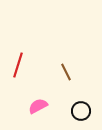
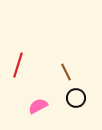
black circle: moved 5 px left, 13 px up
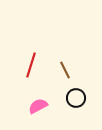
red line: moved 13 px right
brown line: moved 1 px left, 2 px up
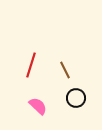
pink semicircle: rotated 72 degrees clockwise
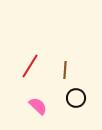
red line: moved 1 px left, 1 px down; rotated 15 degrees clockwise
brown line: rotated 30 degrees clockwise
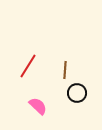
red line: moved 2 px left
black circle: moved 1 px right, 5 px up
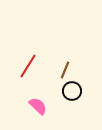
brown line: rotated 18 degrees clockwise
black circle: moved 5 px left, 2 px up
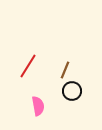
pink semicircle: rotated 36 degrees clockwise
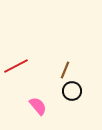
red line: moved 12 px left; rotated 30 degrees clockwise
pink semicircle: rotated 30 degrees counterclockwise
